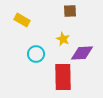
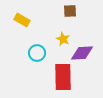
cyan circle: moved 1 px right, 1 px up
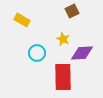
brown square: moved 2 px right; rotated 24 degrees counterclockwise
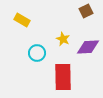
brown square: moved 14 px right
purple diamond: moved 6 px right, 6 px up
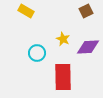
yellow rectangle: moved 4 px right, 9 px up
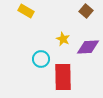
brown square: rotated 24 degrees counterclockwise
cyan circle: moved 4 px right, 6 px down
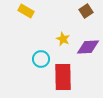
brown square: rotated 16 degrees clockwise
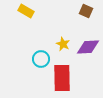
brown square: rotated 32 degrees counterclockwise
yellow star: moved 5 px down
red rectangle: moved 1 px left, 1 px down
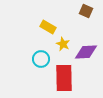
yellow rectangle: moved 22 px right, 16 px down
purple diamond: moved 2 px left, 5 px down
red rectangle: moved 2 px right
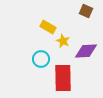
yellow star: moved 3 px up
purple diamond: moved 1 px up
red rectangle: moved 1 px left
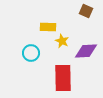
yellow rectangle: rotated 28 degrees counterclockwise
yellow star: moved 1 px left
cyan circle: moved 10 px left, 6 px up
